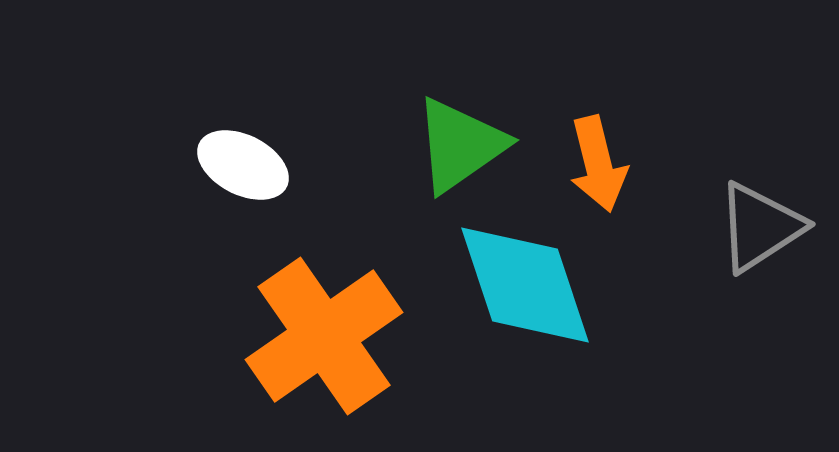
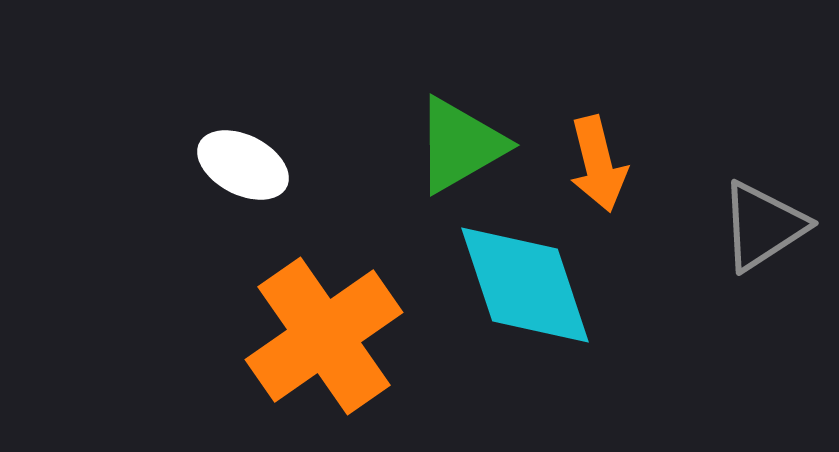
green triangle: rotated 5 degrees clockwise
gray triangle: moved 3 px right, 1 px up
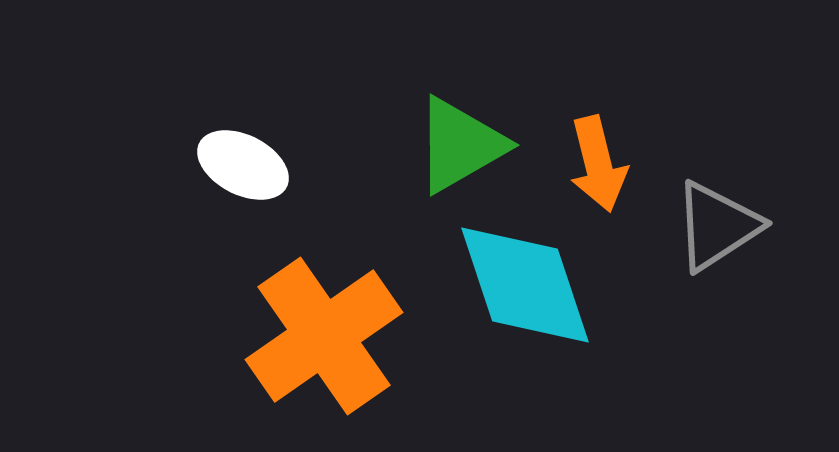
gray triangle: moved 46 px left
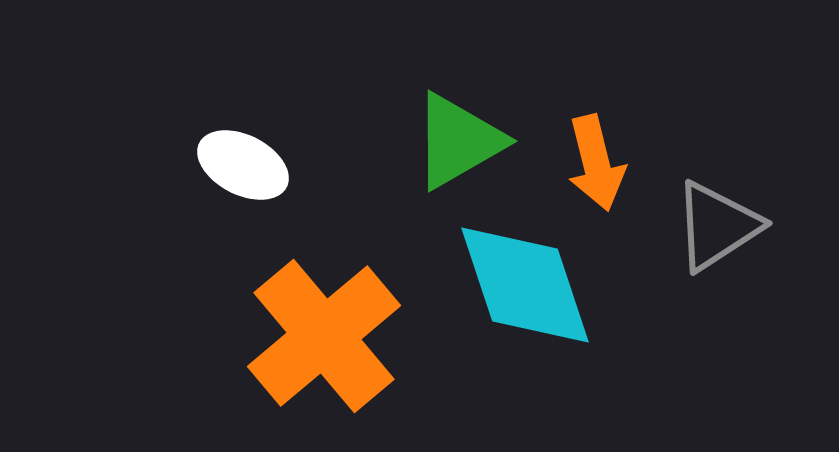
green triangle: moved 2 px left, 4 px up
orange arrow: moved 2 px left, 1 px up
orange cross: rotated 5 degrees counterclockwise
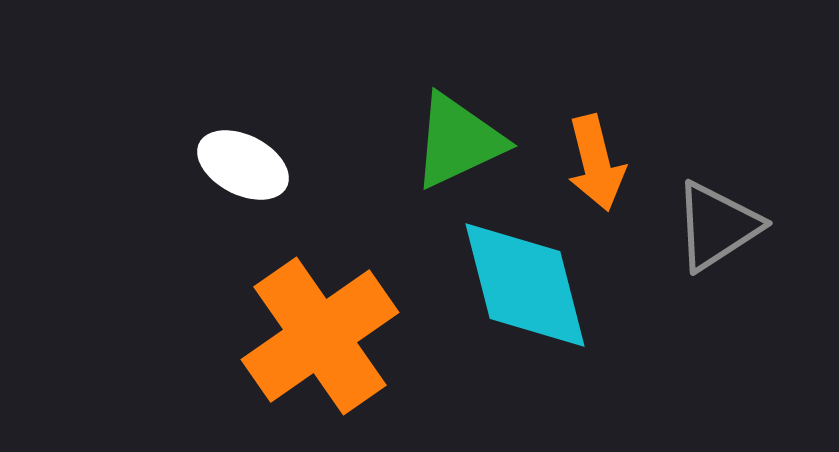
green triangle: rotated 5 degrees clockwise
cyan diamond: rotated 4 degrees clockwise
orange cross: moved 4 px left; rotated 5 degrees clockwise
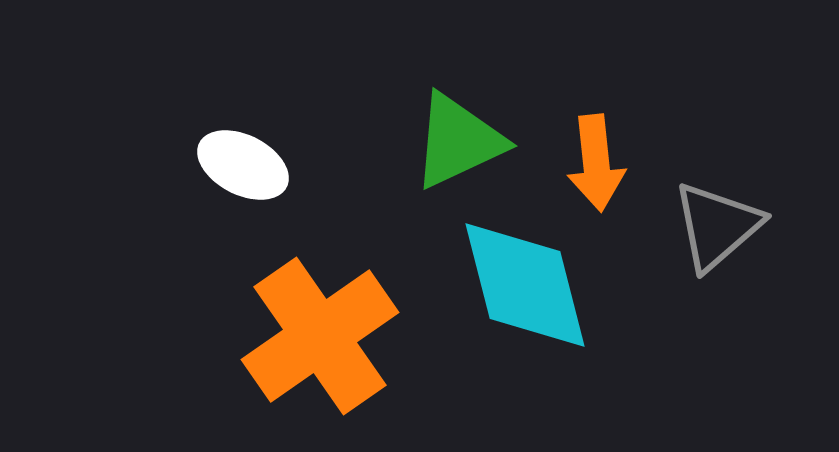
orange arrow: rotated 8 degrees clockwise
gray triangle: rotated 8 degrees counterclockwise
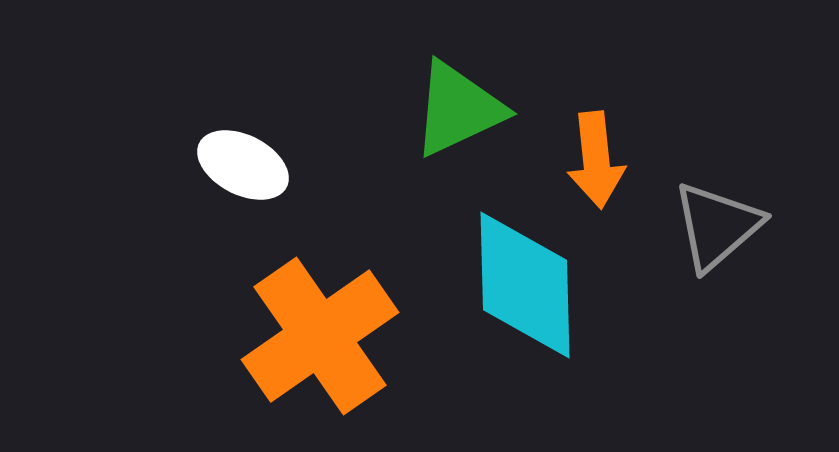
green triangle: moved 32 px up
orange arrow: moved 3 px up
cyan diamond: rotated 13 degrees clockwise
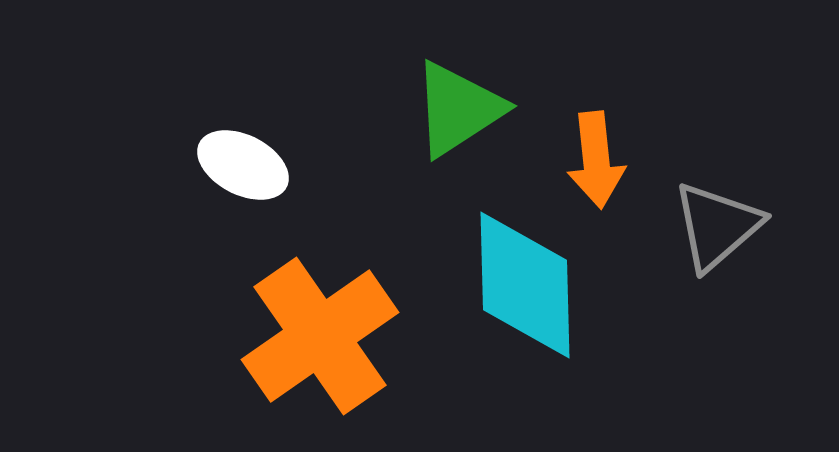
green triangle: rotated 8 degrees counterclockwise
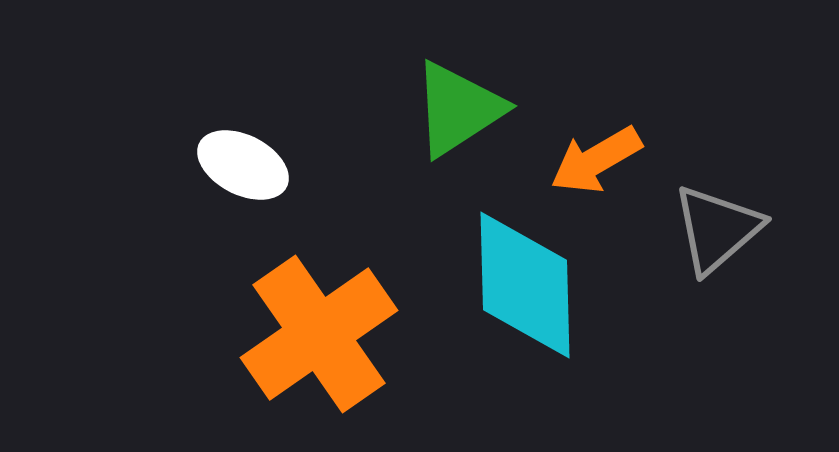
orange arrow: rotated 66 degrees clockwise
gray triangle: moved 3 px down
orange cross: moved 1 px left, 2 px up
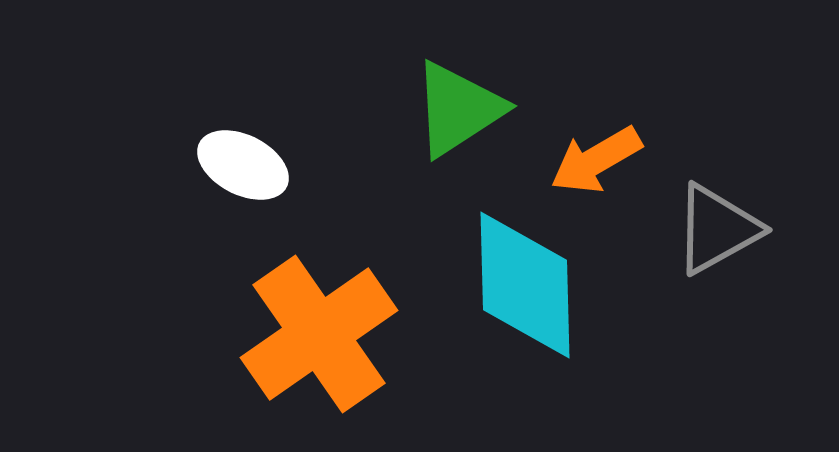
gray triangle: rotated 12 degrees clockwise
